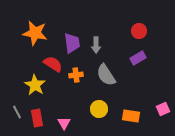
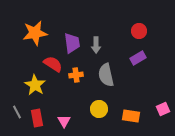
orange star: rotated 20 degrees counterclockwise
gray semicircle: rotated 20 degrees clockwise
pink triangle: moved 2 px up
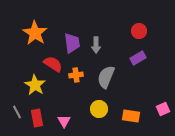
orange star: rotated 30 degrees counterclockwise
gray semicircle: moved 2 px down; rotated 35 degrees clockwise
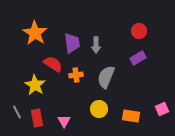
pink square: moved 1 px left
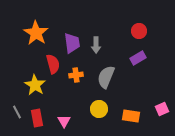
orange star: moved 1 px right
red semicircle: rotated 42 degrees clockwise
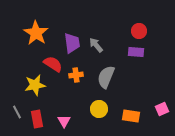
gray arrow: rotated 140 degrees clockwise
purple rectangle: moved 2 px left, 6 px up; rotated 35 degrees clockwise
red semicircle: rotated 42 degrees counterclockwise
yellow star: rotated 30 degrees clockwise
red rectangle: moved 1 px down
